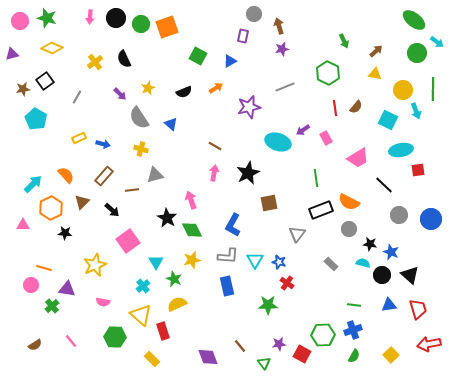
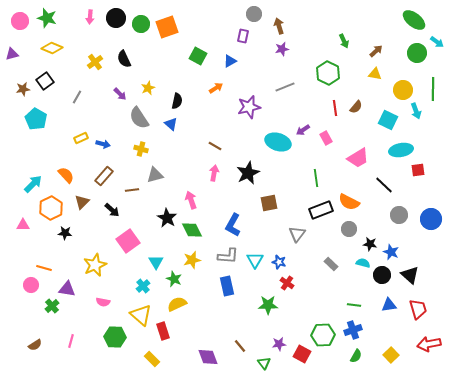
black semicircle at (184, 92): moved 7 px left, 9 px down; rotated 56 degrees counterclockwise
yellow rectangle at (79, 138): moved 2 px right
pink line at (71, 341): rotated 56 degrees clockwise
green semicircle at (354, 356): moved 2 px right
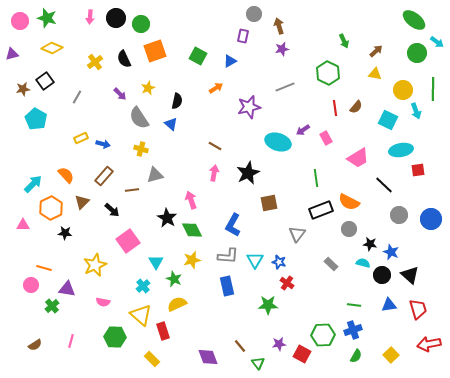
orange square at (167, 27): moved 12 px left, 24 px down
green triangle at (264, 363): moved 6 px left
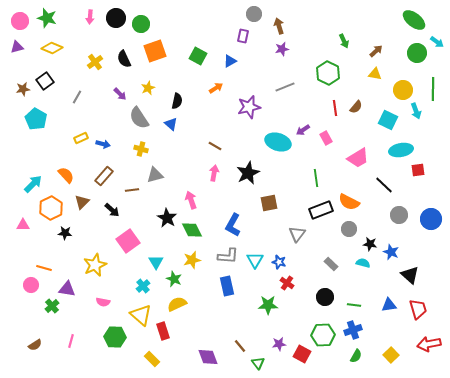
purple triangle at (12, 54): moved 5 px right, 7 px up
black circle at (382, 275): moved 57 px left, 22 px down
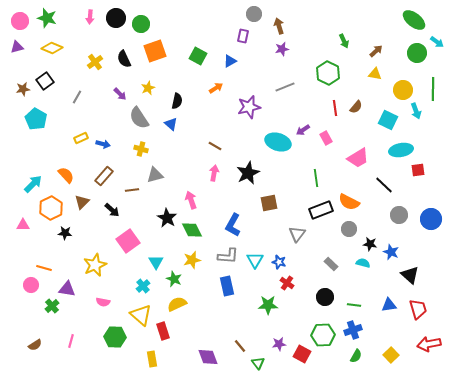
yellow rectangle at (152, 359): rotated 35 degrees clockwise
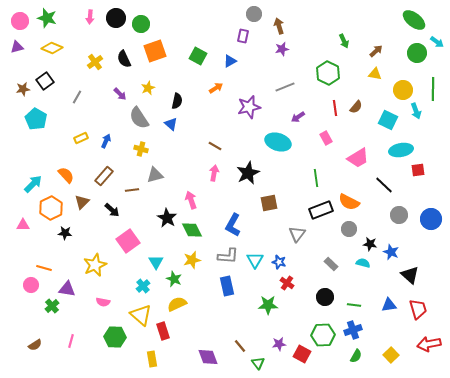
purple arrow at (303, 130): moved 5 px left, 13 px up
blue arrow at (103, 144): moved 3 px right, 3 px up; rotated 80 degrees counterclockwise
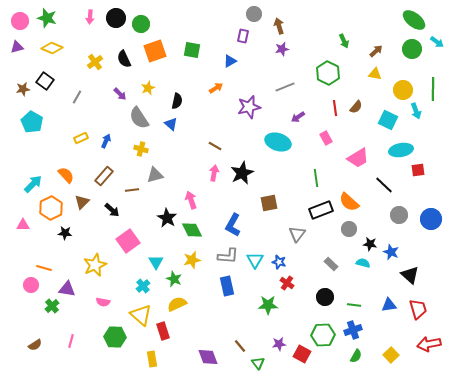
green circle at (417, 53): moved 5 px left, 4 px up
green square at (198, 56): moved 6 px left, 6 px up; rotated 18 degrees counterclockwise
black square at (45, 81): rotated 18 degrees counterclockwise
cyan pentagon at (36, 119): moved 4 px left, 3 px down
black star at (248, 173): moved 6 px left
orange semicircle at (349, 202): rotated 15 degrees clockwise
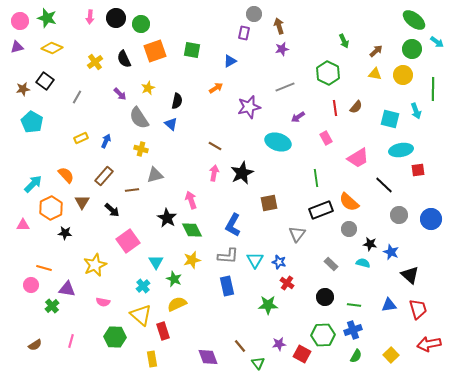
purple rectangle at (243, 36): moved 1 px right, 3 px up
yellow circle at (403, 90): moved 15 px up
cyan square at (388, 120): moved 2 px right, 1 px up; rotated 12 degrees counterclockwise
brown triangle at (82, 202): rotated 14 degrees counterclockwise
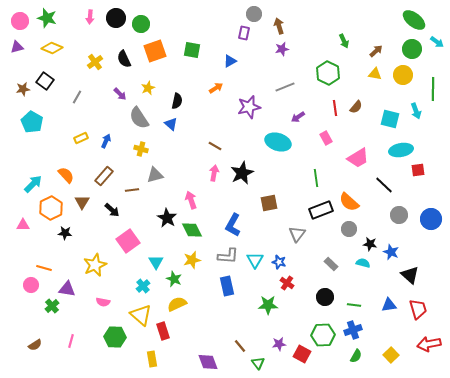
purple diamond at (208, 357): moved 5 px down
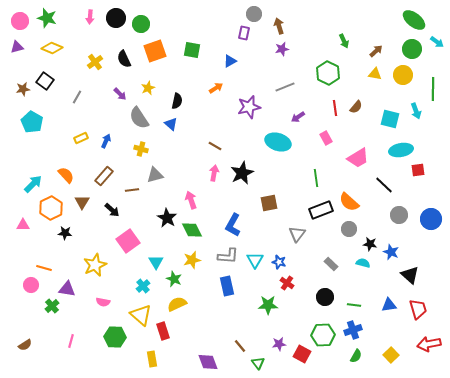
brown semicircle at (35, 345): moved 10 px left
